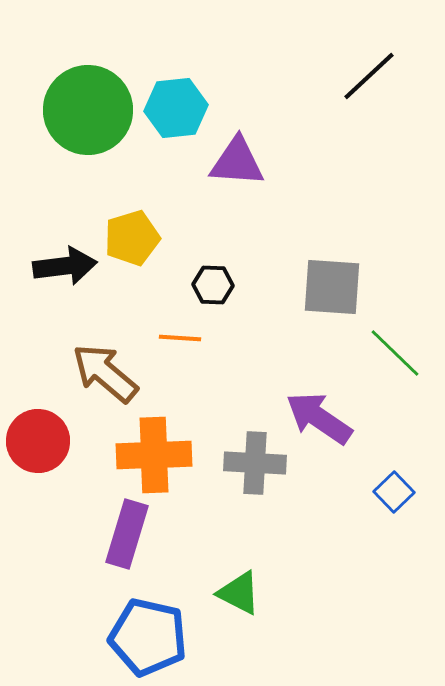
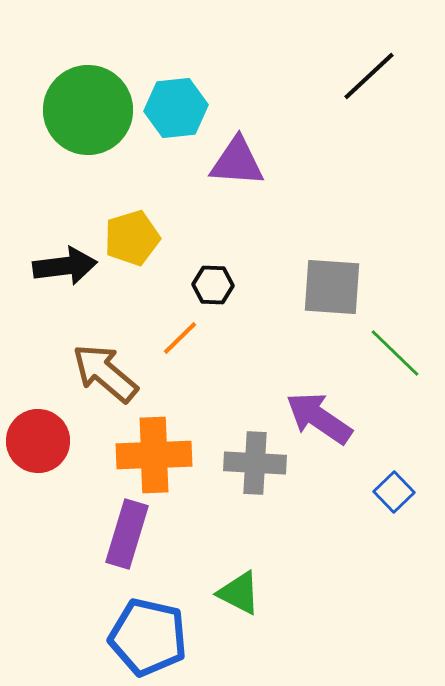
orange line: rotated 48 degrees counterclockwise
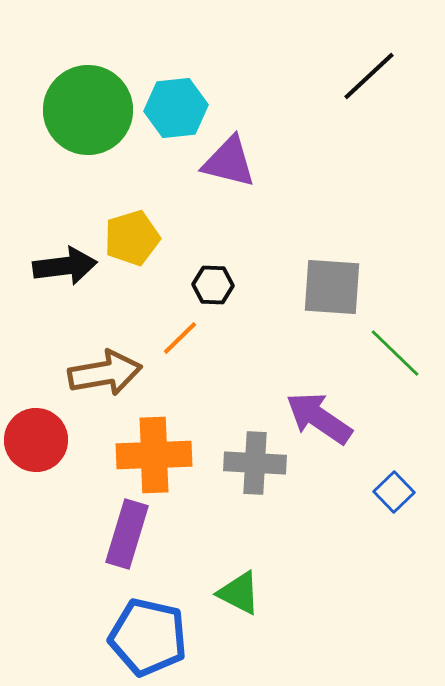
purple triangle: moved 8 px left; rotated 10 degrees clockwise
brown arrow: rotated 130 degrees clockwise
red circle: moved 2 px left, 1 px up
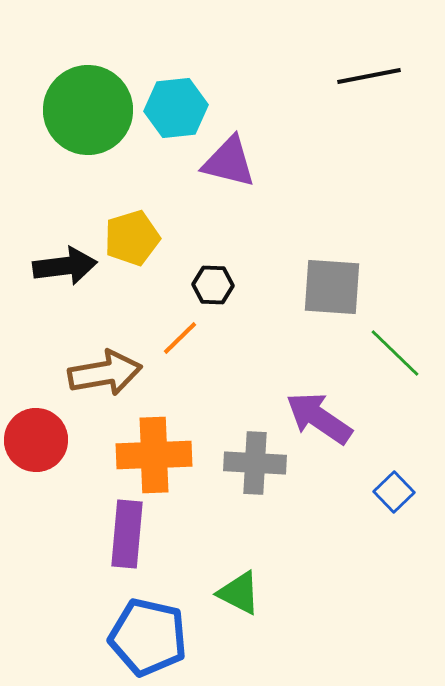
black line: rotated 32 degrees clockwise
purple rectangle: rotated 12 degrees counterclockwise
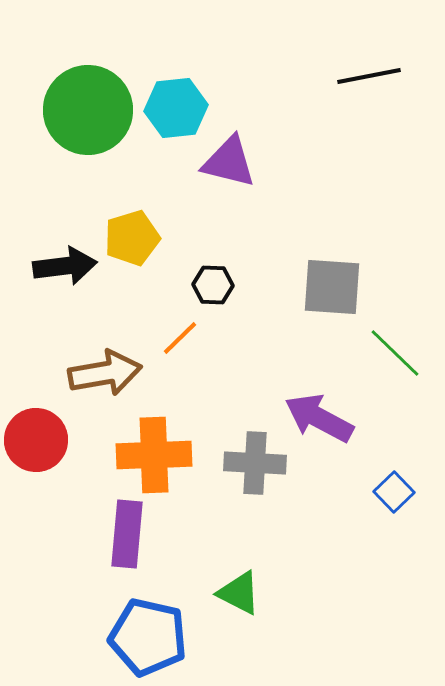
purple arrow: rotated 6 degrees counterclockwise
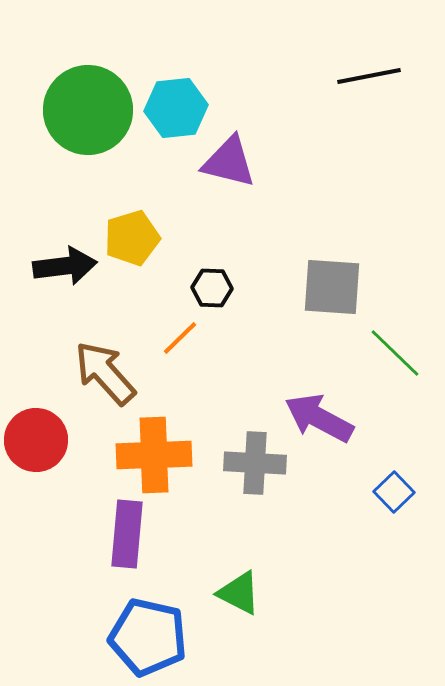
black hexagon: moved 1 px left, 3 px down
brown arrow: rotated 122 degrees counterclockwise
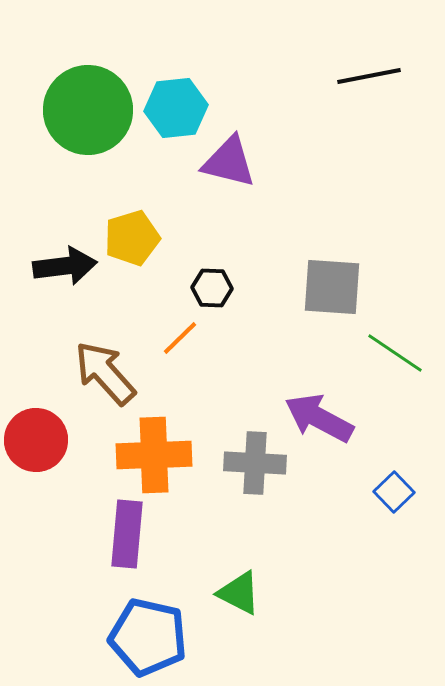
green line: rotated 10 degrees counterclockwise
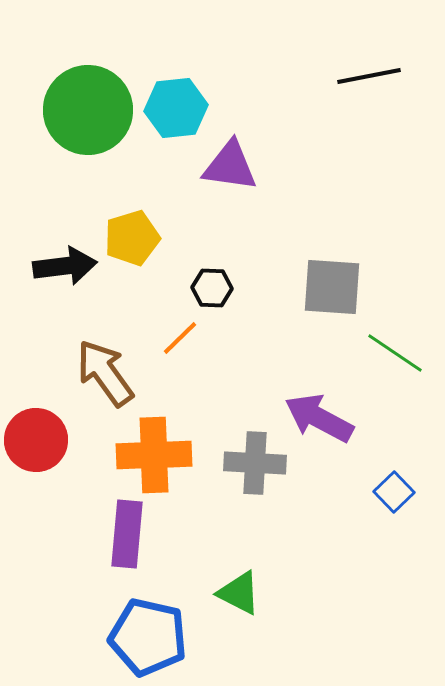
purple triangle: moved 1 px right, 4 px down; rotated 6 degrees counterclockwise
brown arrow: rotated 6 degrees clockwise
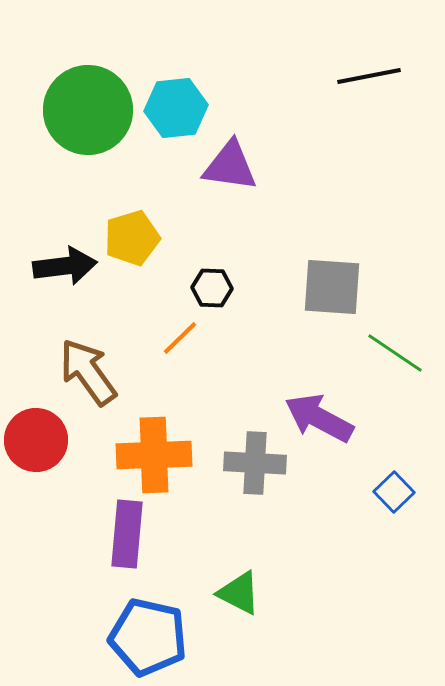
brown arrow: moved 17 px left, 1 px up
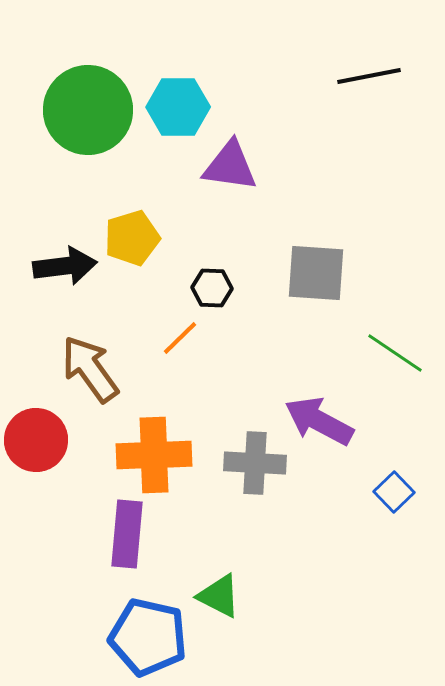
cyan hexagon: moved 2 px right, 1 px up; rotated 6 degrees clockwise
gray square: moved 16 px left, 14 px up
brown arrow: moved 2 px right, 3 px up
purple arrow: moved 3 px down
green triangle: moved 20 px left, 3 px down
